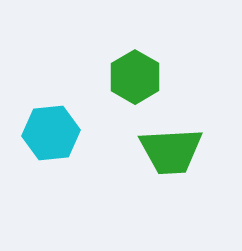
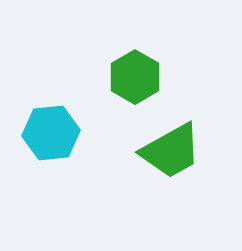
green trapezoid: rotated 26 degrees counterclockwise
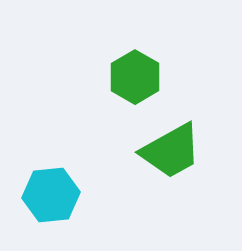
cyan hexagon: moved 62 px down
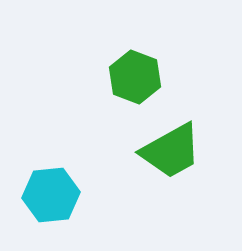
green hexagon: rotated 9 degrees counterclockwise
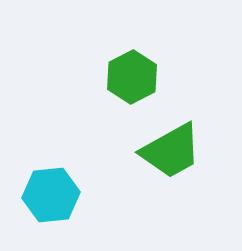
green hexagon: moved 3 px left; rotated 12 degrees clockwise
